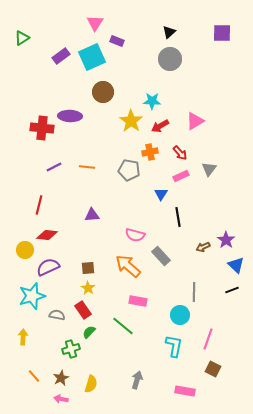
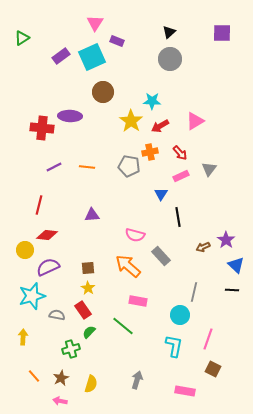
gray pentagon at (129, 170): moved 4 px up
black line at (232, 290): rotated 24 degrees clockwise
gray line at (194, 292): rotated 12 degrees clockwise
pink arrow at (61, 399): moved 1 px left, 2 px down
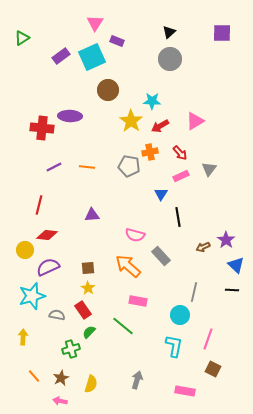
brown circle at (103, 92): moved 5 px right, 2 px up
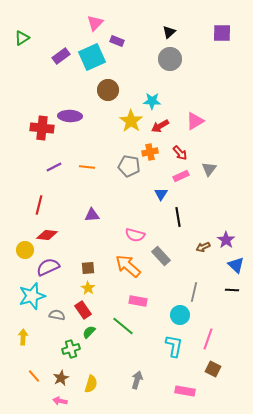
pink triangle at (95, 23): rotated 12 degrees clockwise
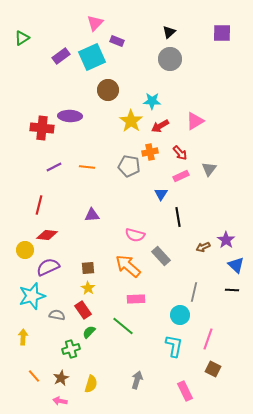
pink rectangle at (138, 301): moved 2 px left, 2 px up; rotated 12 degrees counterclockwise
pink rectangle at (185, 391): rotated 54 degrees clockwise
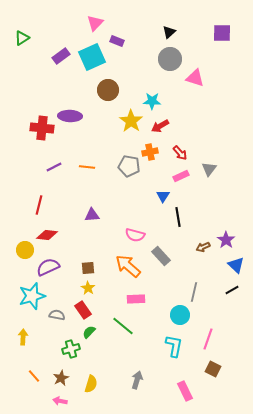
pink triangle at (195, 121): moved 43 px up; rotated 48 degrees clockwise
blue triangle at (161, 194): moved 2 px right, 2 px down
black line at (232, 290): rotated 32 degrees counterclockwise
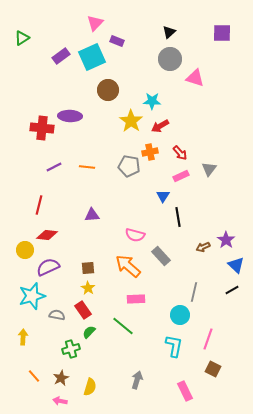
yellow semicircle at (91, 384): moved 1 px left, 3 px down
